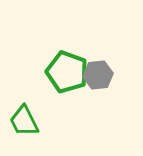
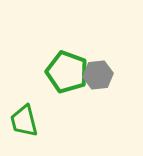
green trapezoid: rotated 12 degrees clockwise
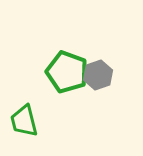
gray hexagon: rotated 12 degrees counterclockwise
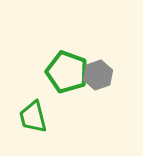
green trapezoid: moved 9 px right, 4 px up
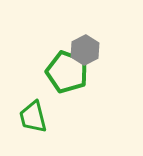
gray hexagon: moved 13 px left, 25 px up; rotated 8 degrees counterclockwise
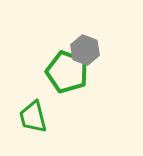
gray hexagon: rotated 12 degrees counterclockwise
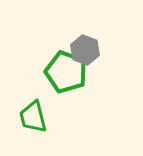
green pentagon: moved 1 px left
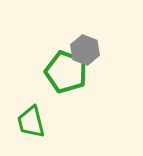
green trapezoid: moved 2 px left, 5 px down
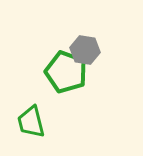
gray hexagon: rotated 12 degrees counterclockwise
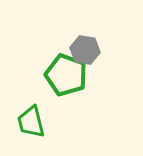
green pentagon: moved 3 px down
